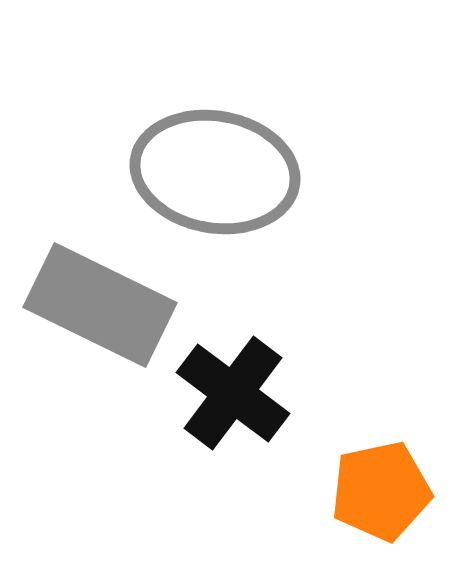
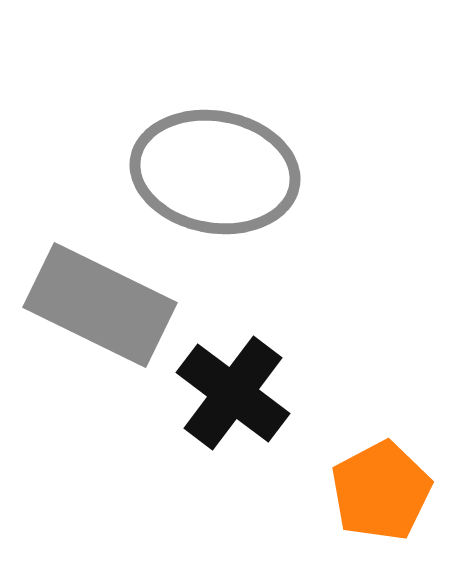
orange pentagon: rotated 16 degrees counterclockwise
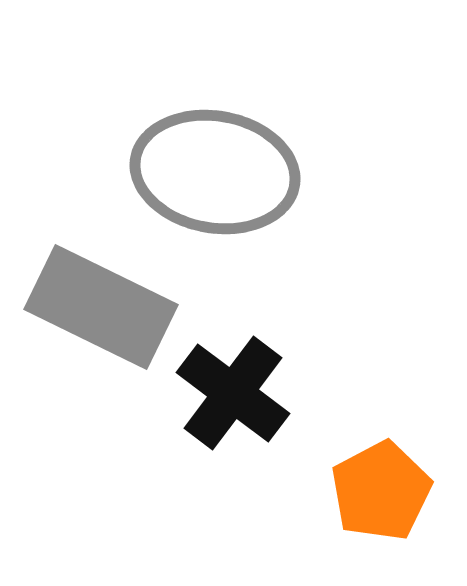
gray rectangle: moved 1 px right, 2 px down
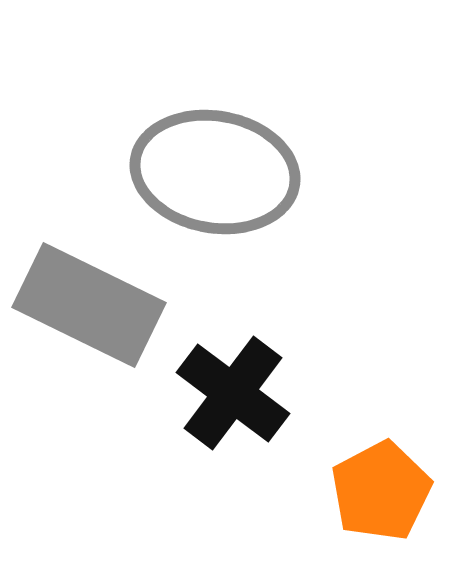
gray rectangle: moved 12 px left, 2 px up
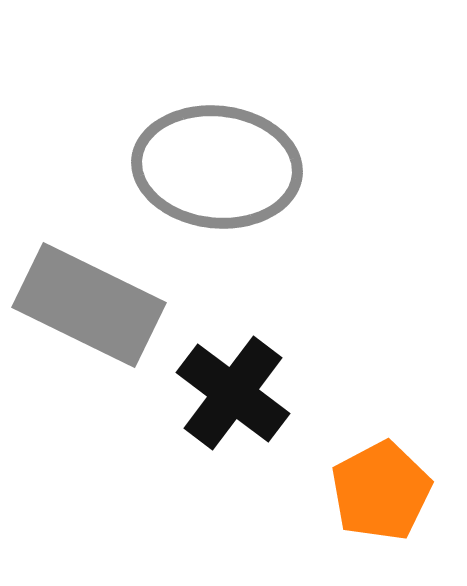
gray ellipse: moved 2 px right, 5 px up; rotated 4 degrees counterclockwise
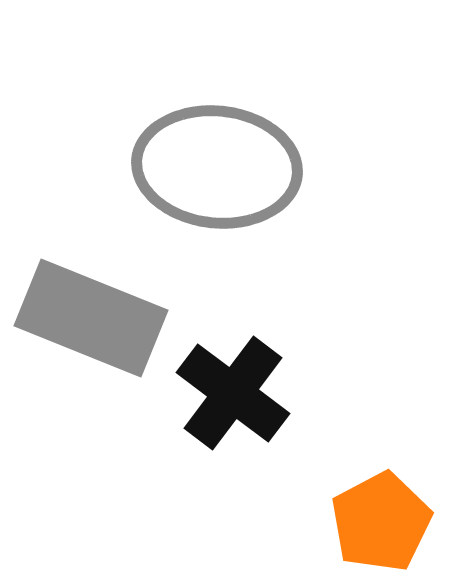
gray rectangle: moved 2 px right, 13 px down; rotated 4 degrees counterclockwise
orange pentagon: moved 31 px down
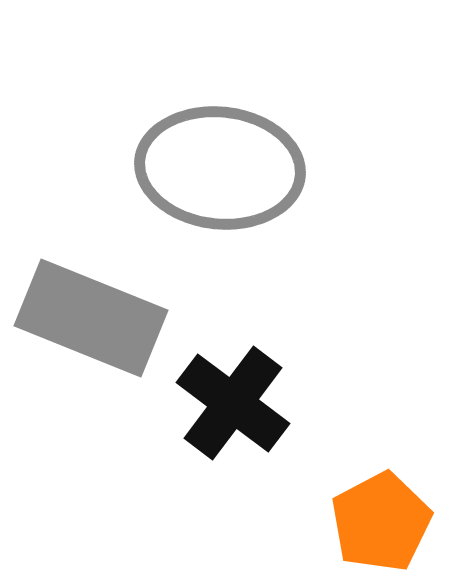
gray ellipse: moved 3 px right, 1 px down
black cross: moved 10 px down
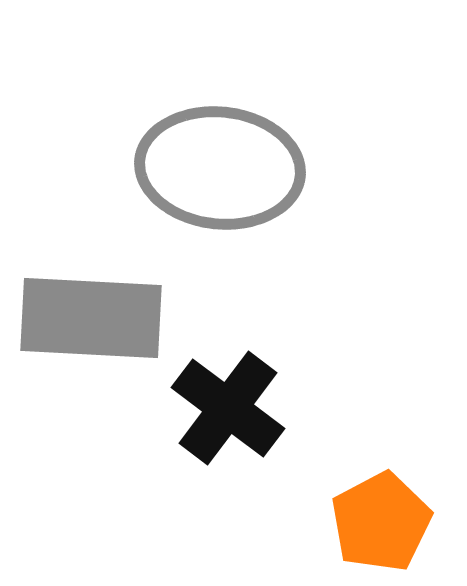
gray rectangle: rotated 19 degrees counterclockwise
black cross: moved 5 px left, 5 px down
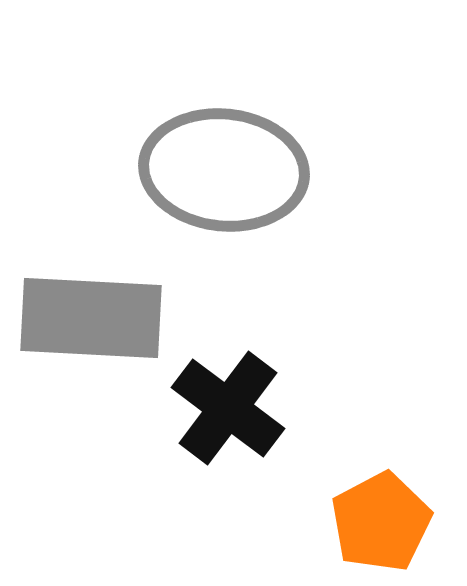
gray ellipse: moved 4 px right, 2 px down
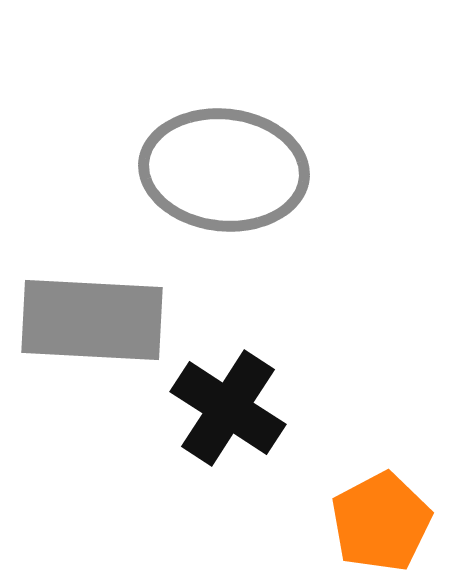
gray rectangle: moved 1 px right, 2 px down
black cross: rotated 4 degrees counterclockwise
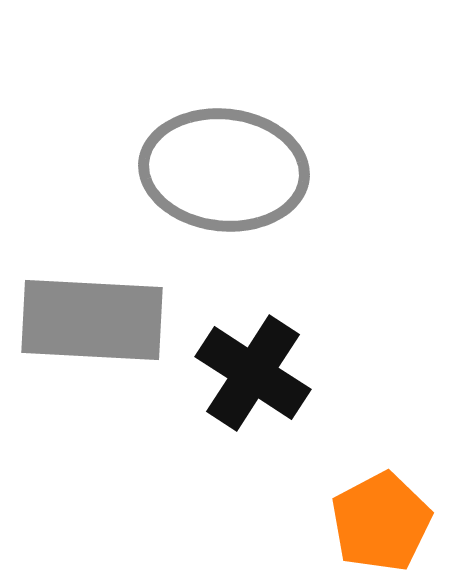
black cross: moved 25 px right, 35 px up
